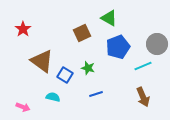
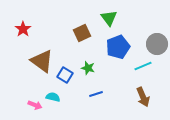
green triangle: rotated 24 degrees clockwise
pink arrow: moved 12 px right, 2 px up
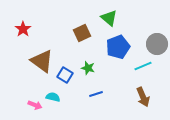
green triangle: rotated 12 degrees counterclockwise
